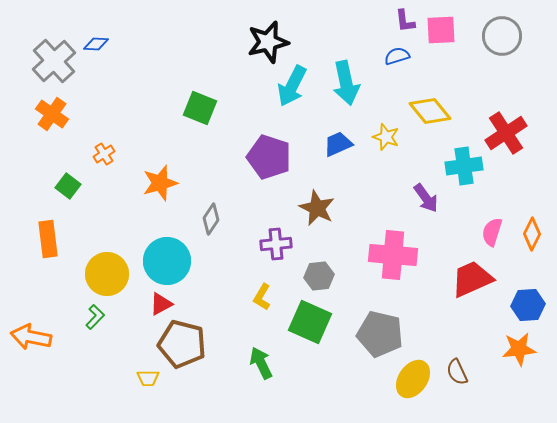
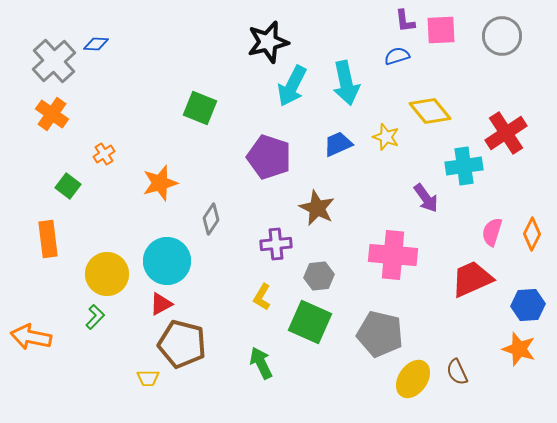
orange star at (519, 349): rotated 24 degrees clockwise
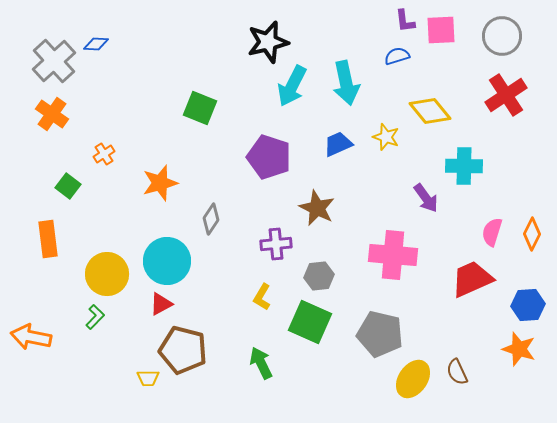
red cross at (506, 133): moved 38 px up
cyan cross at (464, 166): rotated 9 degrees clockwise
brown pentagon at (182, 344): moved 1 px right, 6 px down
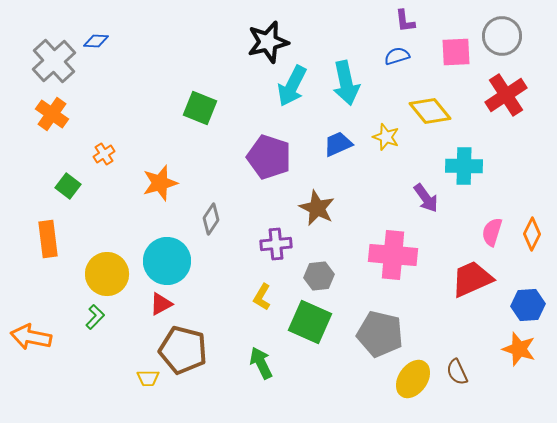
pink square at (441, 30): moved 15 px right, 22 px down
blue diamond at (96, 44): moved 3 px up
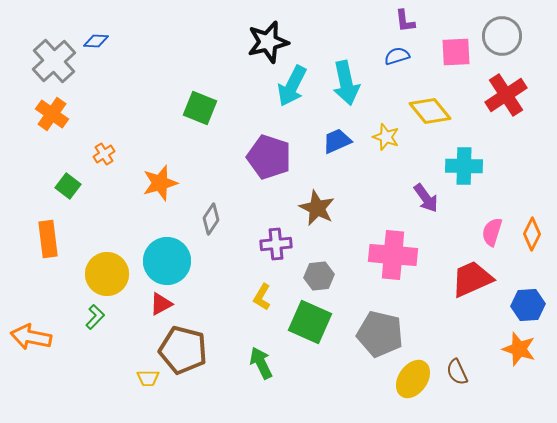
blue trapezoid at (338, 144): moved 1 px left, 3 px up
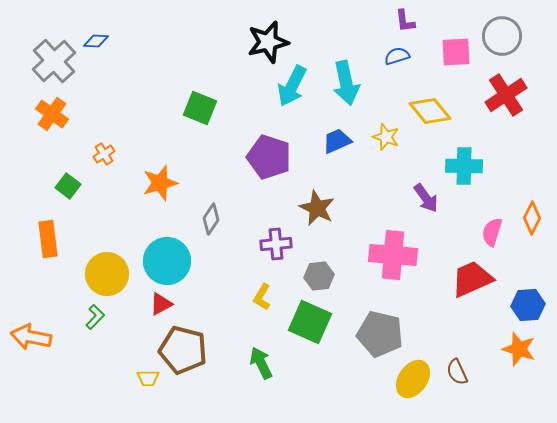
orange diamond at (532, 234): moved 16 px up
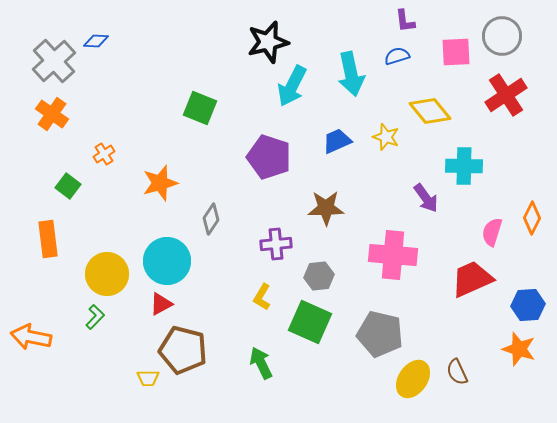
cyan arrow at (346, 83): moved 5 px right, 9 px up
brown star at (317, 208): moved 9 px right; rotated 27 degrees counterclockwise
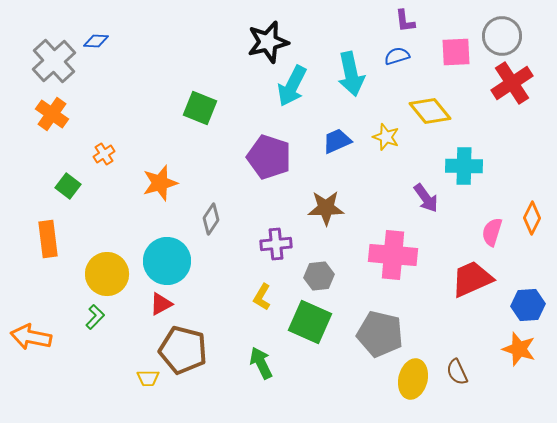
red cross at (506, 95): moved 6 px right, 12 px up
yellow ellipse at (413, 379): rotated 21 degrees counterclockwise
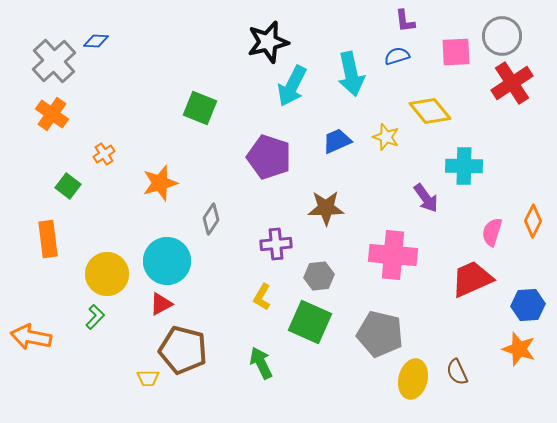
orange diamond at (532, 218): moved 1 px right, 3 px down
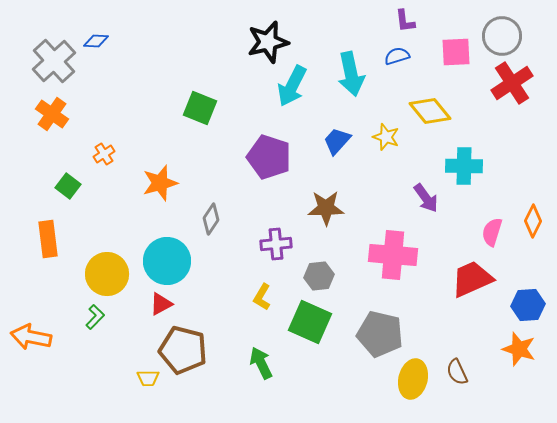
blue trapezoid at (337, 141): rotated 24 degrees counterclockwise
